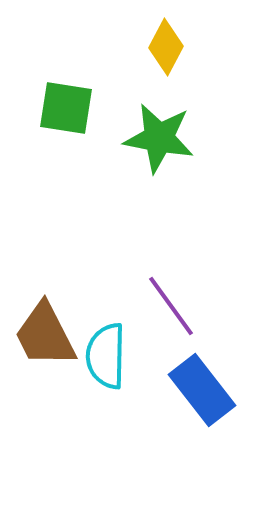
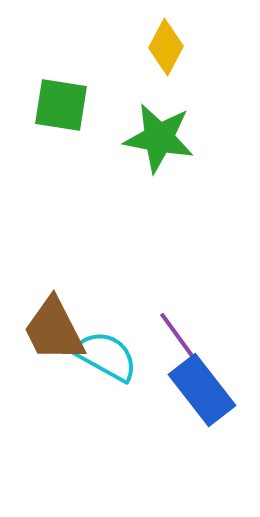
green square: moved 5 px left, 3 px up
purple line: moved 11 px right, 36 px down
brown trapezoid: moved 9 px right, 5 px up
cyan semicircle: rotated 118 degrees clockwise
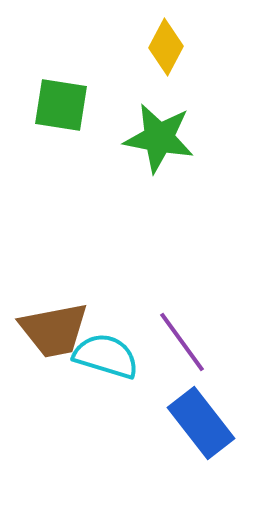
brown trapezoid: rotated 74 degrees counterclockwise
cyan semicircle: rotated 12 degrees counterclockwise
blue rectangle: moved 1 px left, 33 px down
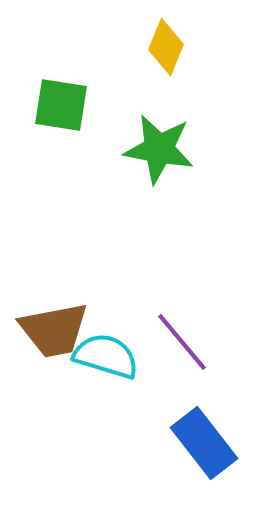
yellow diamond: rotated 6 degrees counterclockwise
green star: moved 11 px down
purple line: rotated 4 degrees counterclockwise
blue rectangle: moved 3 px right, 20 px down
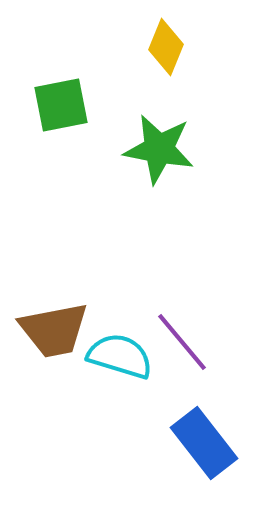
green square: rotated 20 degrees counterclockwise
cyan semicircle: moved 14 px right
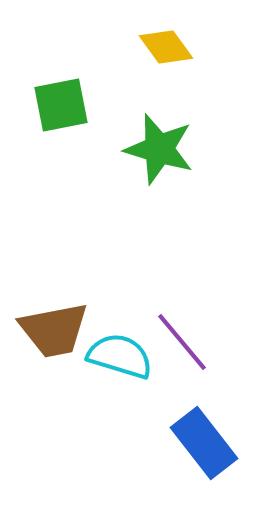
yellow diamond: rotated 58 degrees counterclockwise
green star: rotated 6 degrees clockwise
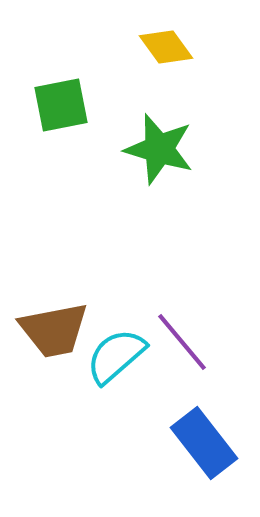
cyan semicircle: moved 4 px left; rotated 58 degrees counterclockwise
